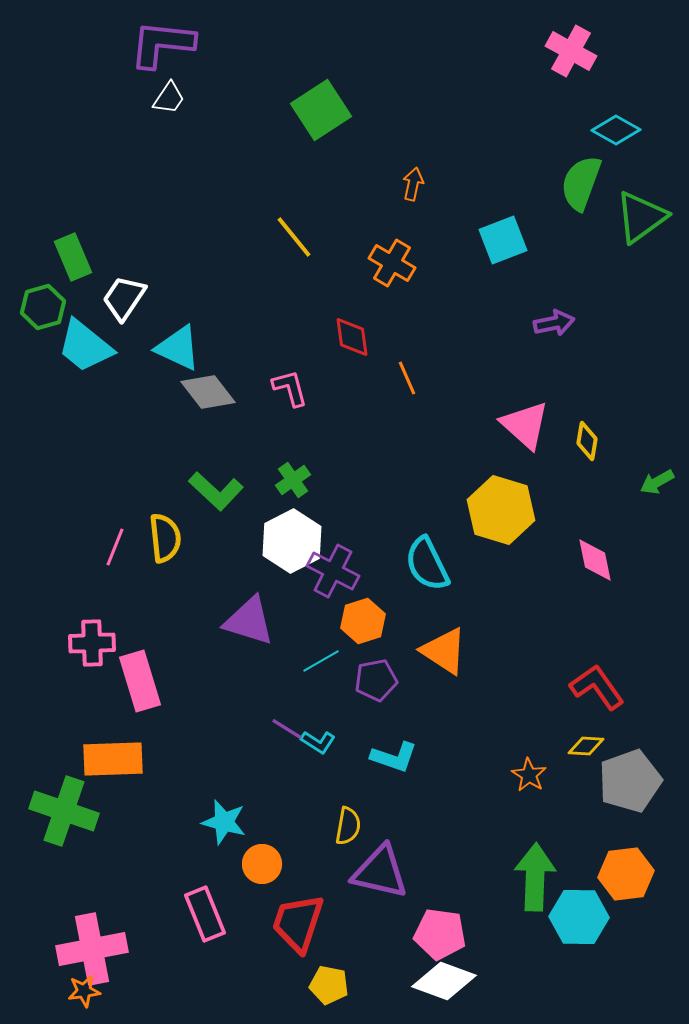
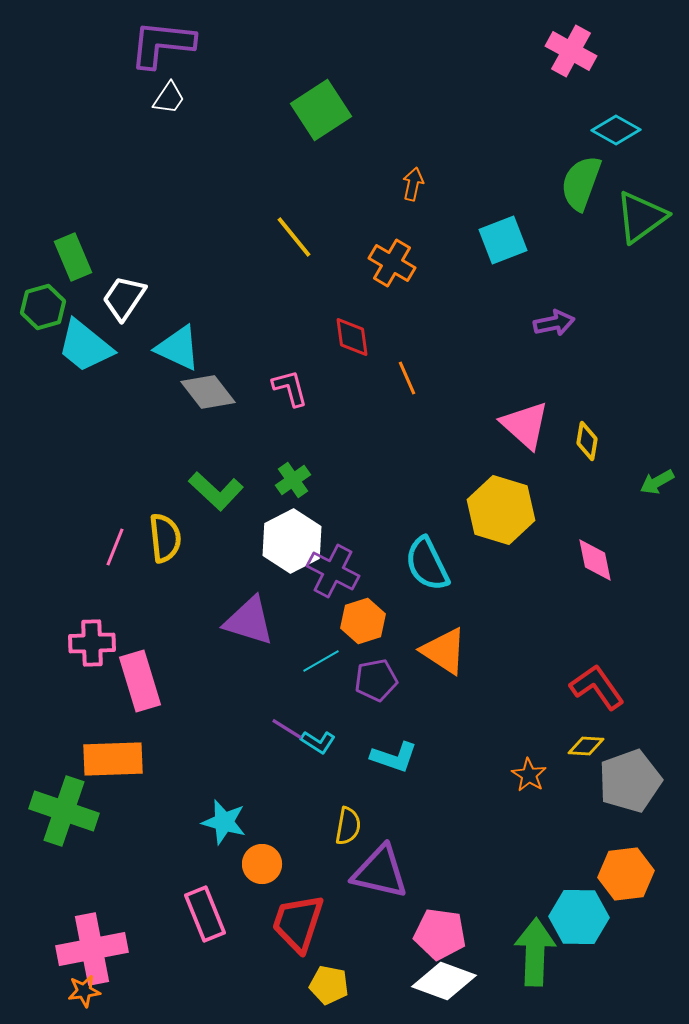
green arrow at (535, 877): moved 75 px down
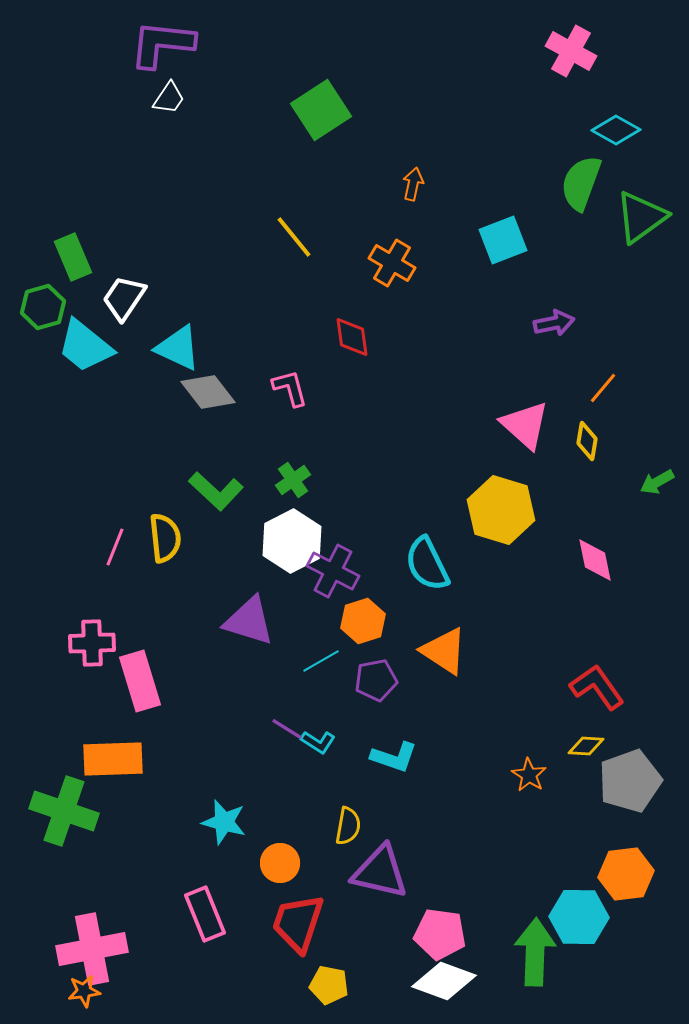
orange line at (407, 378): moved 196 px right, 10 px down; rotated 64 degrees clockwise
orange circle at (262, 864): moved 18 px right, 1 px up
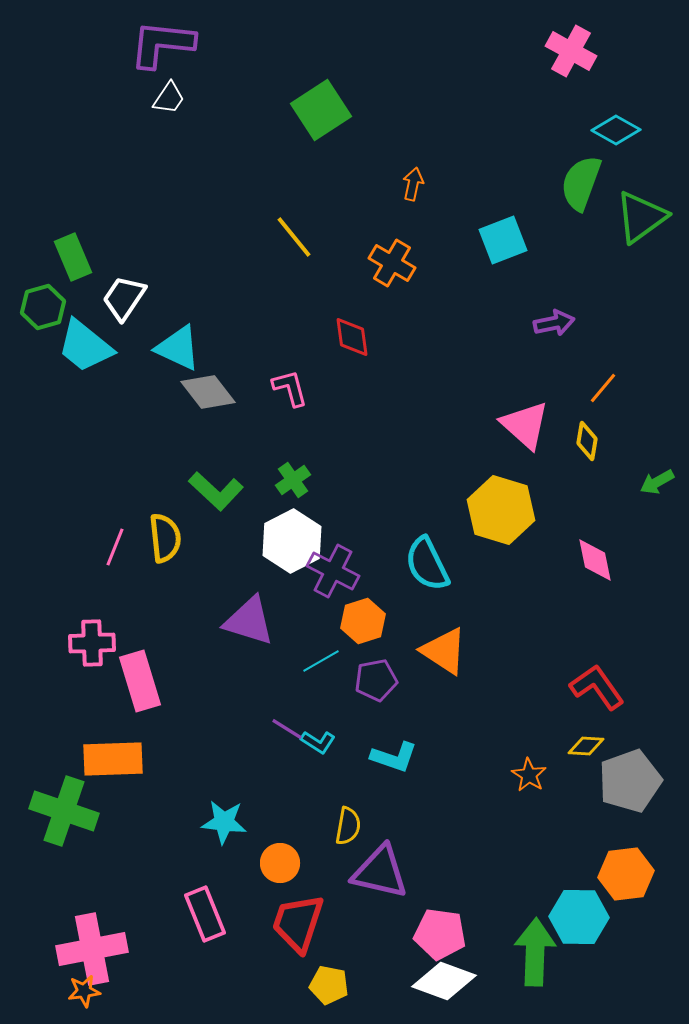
cyan star at (224, 822): rotated 9 degrees counterclockwise
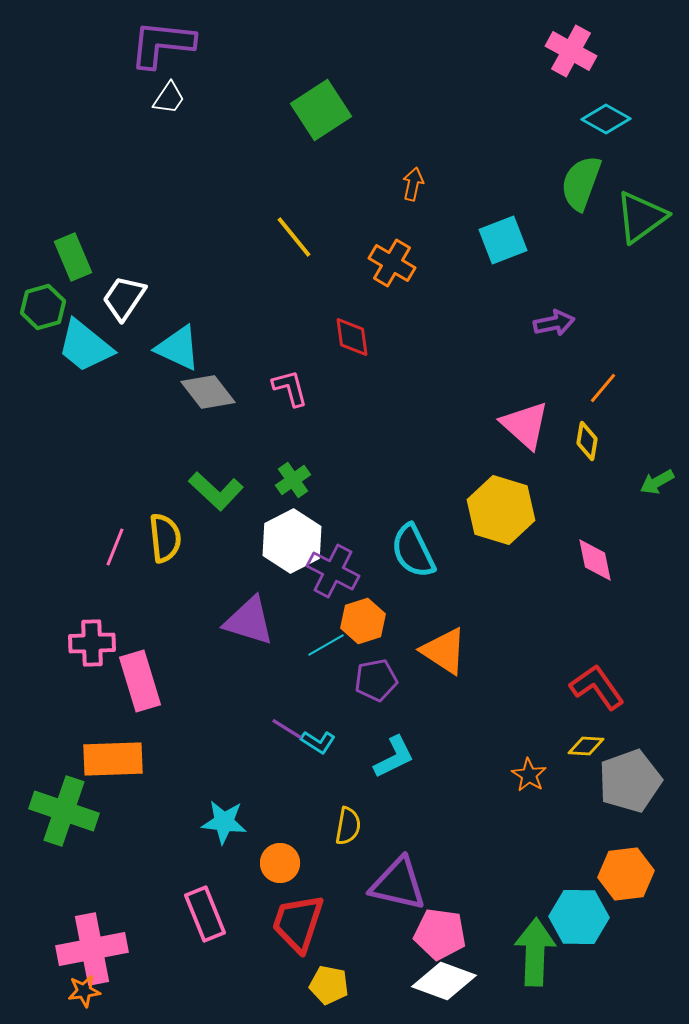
cyan diamond at (616, 130): moved 10 px left, 11 px up
cyan semicircle at (427, 564): moved 14 px left, 13 px up
cyan line at (321, 661): moved 5 px right, 16 px up
cyan L-shape at (394, 757): rotated 45 degrees counterclockwise
purple triangle at (380, 872): moved 18 px right, 12 px down
